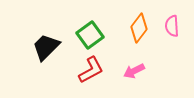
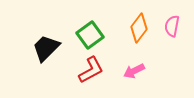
pink semicircle: rotated 15 degrees clockwise
black trapezoid: moved 1 px down
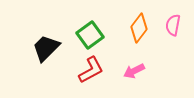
pink semicircle: moved 1 px right, 1 px up
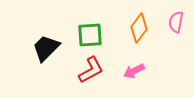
pink semicircle: moved 3 px right, 3 px up
green square: rotated 32 degrees clockwise
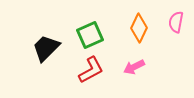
orange diamond: rotated 12 degrees counterclockwise
green square: rotated 20 degrees counterclockwise
pink arrow: moved 4 px up
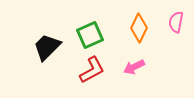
black trapezoid: moved 1 px right, 1 px up
red L-shape: moved 1 px right
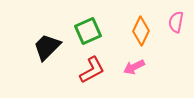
orange diamond: moved 2 px right, 3 px down
green square: moved 2 px left, 4 px up
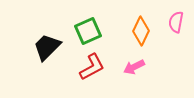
red L-shape: moved 3 px up
